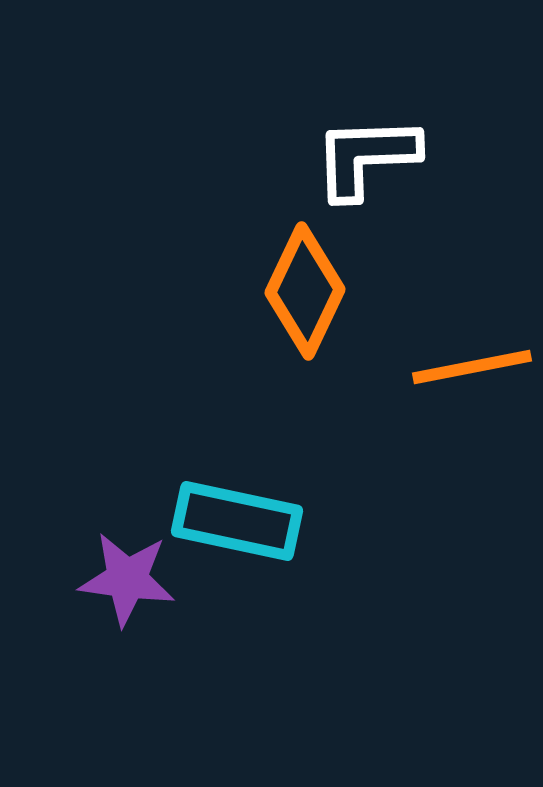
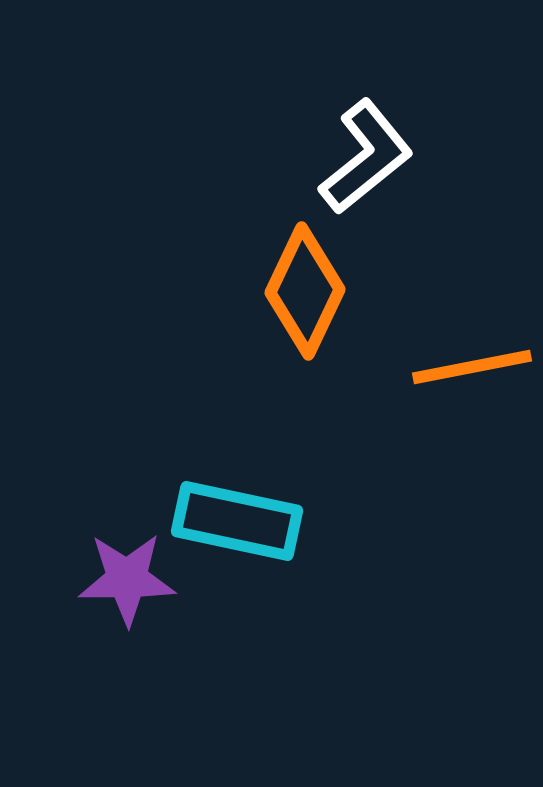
white L-shape: rotated 143 degrees clockwise
purple star: rotated 8 degrees counterclockwise
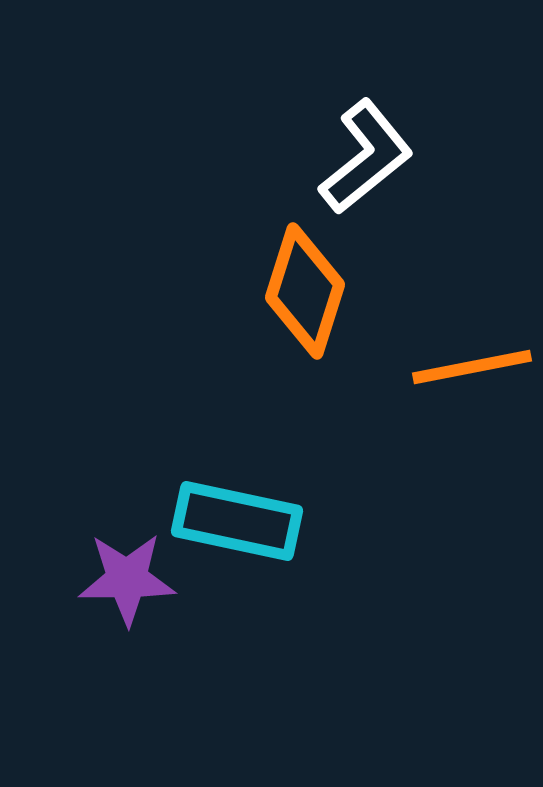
orange diamond: rotated 8 degrees counterclockwise
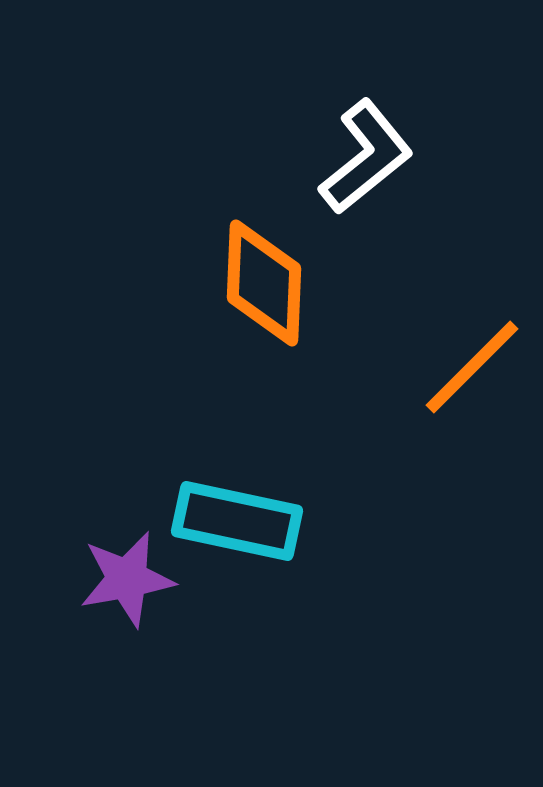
orange diamond: moved 41 px left, 8 px up; rotated 15 degrees counterclockwise
orange line: rotated 34 degrees counterclockwise
purple star: rotated 10 degrees counterclockwise
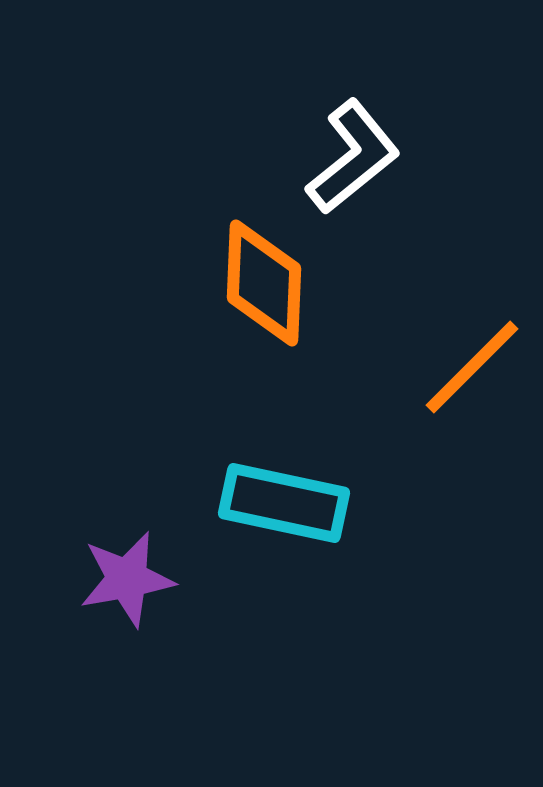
white L-shape: moved 13 px left
cyan rectangle: moved 47 px right, 18 px up
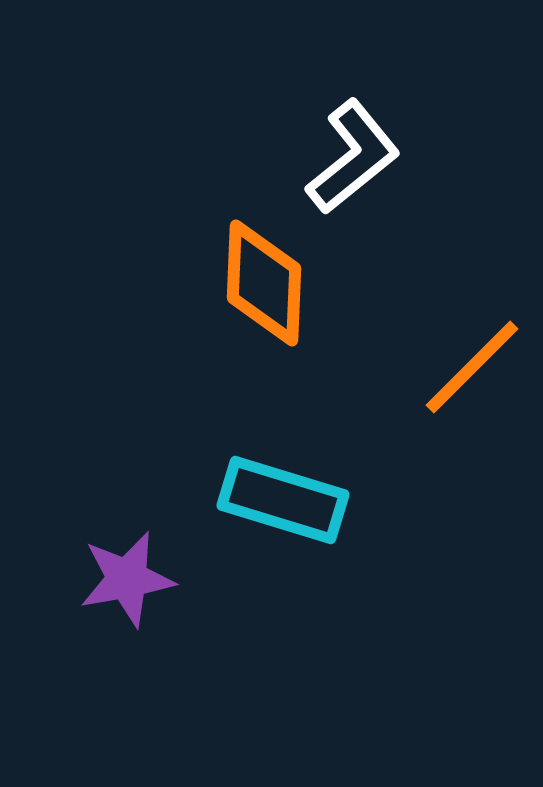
cyan rectangle: moved 1 px left, 3 px up; rotated 5 degrees clockwise
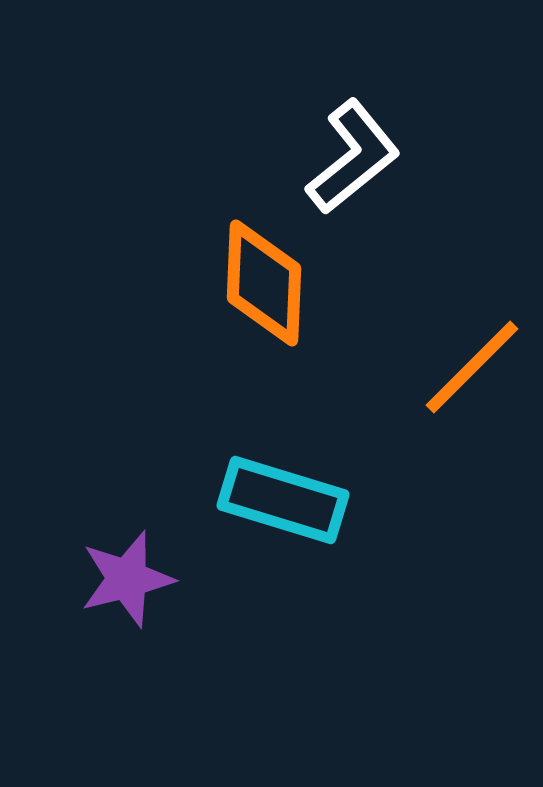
purple star: rotated 4 degrees counterclockwise
